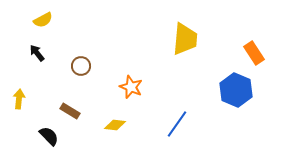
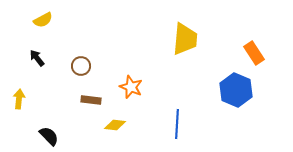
black arrow: moved 5 px down
brown rectangle: moved 21 px right, 11 px up; rotated 24 degrees counterclockwise
blue line: rotated 32 degrees counterclockwise
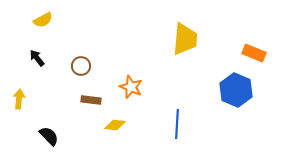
orange rectangle: rotated 35 degrees counterclockwise
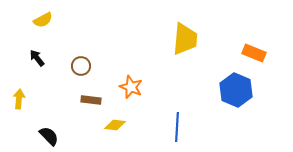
blue line: moved 3 px down
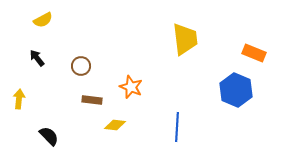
yellow trapezoid: rotated 12 degrees counterclockwise
brown rectangle: moved 1 px right
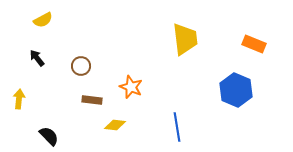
orange rectangle: moved 9 px up
blue line: rotated 12 degrees counterclockwise
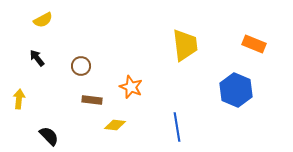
yellow trapezoid: moved 6 px down
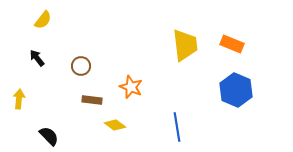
yellow semicircle: rotated 24 degrees counterclockwise
orange rectangle: moved 22 px left
yellow diamond: rotated 30 degrees clockwise
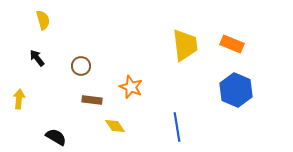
yellow semicircle: rotated 54 degrees counterclockwise
yellow diamond: moved 1 px down; rotated 20 degrees clockwise
black semicircle: moved 7 px right, 1 px down; rotated 15 degrees counterclockwise
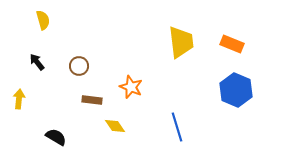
yellow trapezoid: moved 4 px left, 3 px up
black arrow: moved 4 px down
brown circle: moved 2 px left
blue line: rotated 8 degrees counterclockwise
